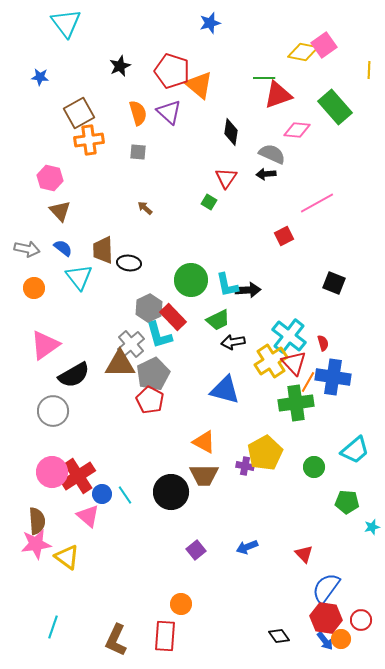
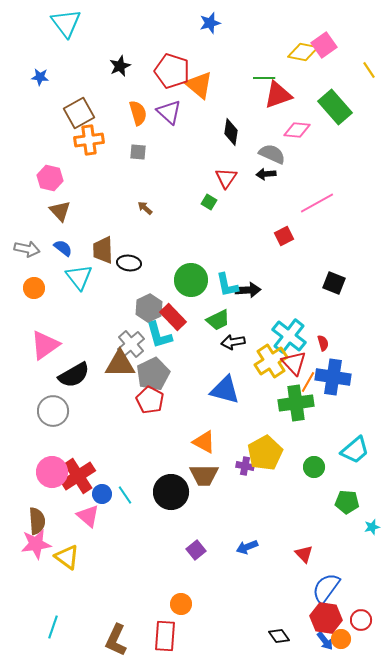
yellow line at (369, 70): rotated 36 degrees counterclockwise
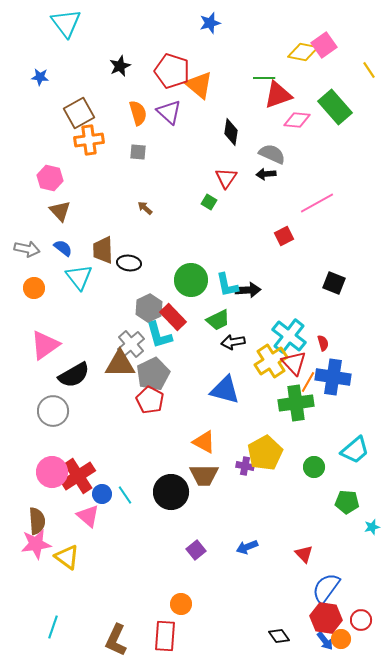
pink diamond at (297, 130): moved 10 px up
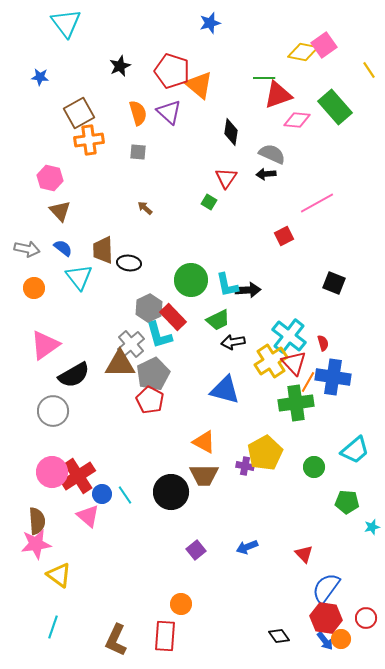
yellow triangle at (67, 557): moved 8 px left, 18 px down
red circle at (361, 620): moved 5 px right, 2 px up
